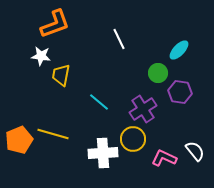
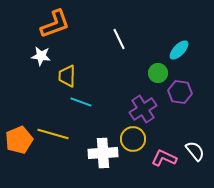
yellow trapezoid: moved 6 px right, 1 px down; rotated 10 degrees counterclockwise
cyan line: moved 18 px left; rotated 20 degrees counterclockwise
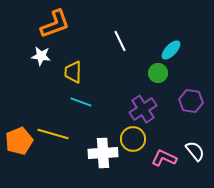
white line: moved 1 px right, 2 px down
cyan ellipse: moved 8 px left
yellow trapezoid: moved 6 px right, 4 px up
purple hexagon: moved 11 px right, 9 px down
orange pentagon: moved 1 px down
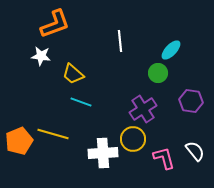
white line: rotated 20 degrees clockwise
yellow trapezoid: moved 2 px down; rotated 50 degrees counterclockwise
pink L-shape: rotated 50 degrees clockwise
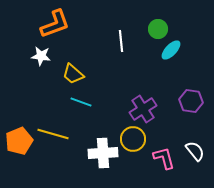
white line: moved 1 px right
green circle: moved 44 px up
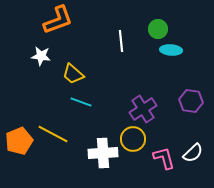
orange L-shape: moved 3 px right, 4 px up
cyan ellipse: rotated 50 degrees clockwise
yellow line: rotated 12 degrees clockwise
white semicircle: moved 2 px left, 2 px down; rotated 85 degrees clockwise
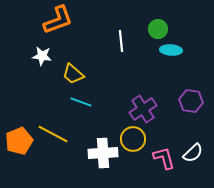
white star: moved 1 px right
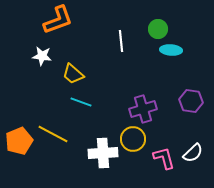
purple cross: rotated 16 degrees clockwise
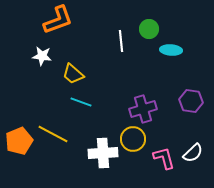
green circle: moved 9 px left
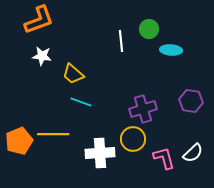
orange L-shape: moved 19 px left
yellow line: rotated 28 degrees counterclockwise
white cross: moved 3 px left
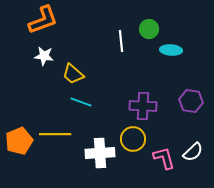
orange L-shape: moved 4 px right
white star: moved 2 px right
purple cross: moved 3 px up; rotated 20 degrees clockwise
yellow line: moved 2 px right
white semicircle: moved 1 px up
